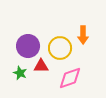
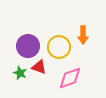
yellow circle: moved 1 px left, 1 px up
red triangle: moved 2 px left, 1 px down; rotated 21 degrees clockwise
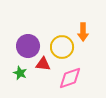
orange arrow: moved 3 px up
yellow circle: moved 3 px right
red triangle: moved 4 px right, 3 px up; rotated 14 degrees counterclockwise
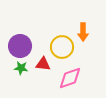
purple circle: moved 8 px left
green star: moved 1 px right, 5 px up; rotated 16 degrees counterclockwise
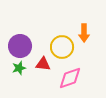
orange arrow: moved 1 px right, 1 px down
green star: moved 2 px left; rotated 24 degrees counterclockwise
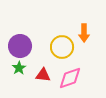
red triangle: moved 11 px down
green star: rotated 16 degrees counterclockwise
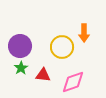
green star: moved 2 px right
pink diamond: moved 3 px right, 4 px down
